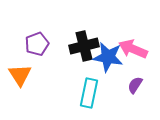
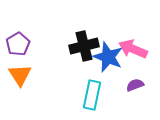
purple pentagon: moved 19 px left; rotated 10 degrees counterclockwise
blue star: rotated 12 degrees clockwise
purple semicircle: rotated 36 degrees clockwise
cyan rectangle: moved 3 px right, 2 px down
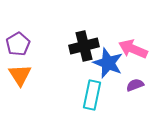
blue star: moved 6 px down
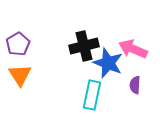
purple semicircle: rotated 66 degrees counterclockwise
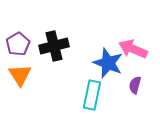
black cross: moved 30 px left
purple semicircle: rotated 12 degrees clockwise
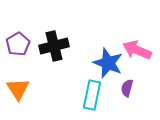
pink arrow: moved 4 px right, 1 px down
orange triangle: moved 2 px left, 14 px down
purple semicircle: moved 8 px left, 3 px down
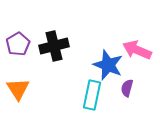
blue star: moved 2 px down
